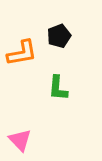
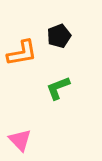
green L-shape: rotated 64 degrees clockwise
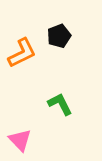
orange L-shape: rotated 16 degrees counterclockwise
green L-shape: moved 2 px right, 16 px down; rotated 84 degrees clockwise
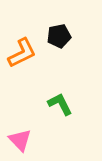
black pentagon: rotated 10 degrees clockwise
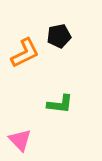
orange L-shape: moved 3 px right
green L-shape: rotated 124 degrees clockwise
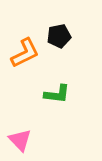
green L-shape: moved 3 px left, 10 px up
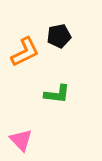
orange L-shape: moved 1 px up
pink triangle: moved 1 px right
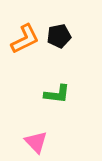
orange L-shape: moved 13 px up
pink triangle: moved 15 px right, 2 px down
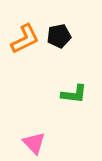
green L-shape: moved 17 px right
pink triangle: moved 2 px left, 1 px down
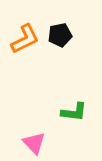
black pentagon: moved 1 px right, 1 px up
green L-shape: moved 18 px down
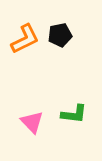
green L-shape: moved 2 px down
pink triangle: moved 2 px left, 21 px up
